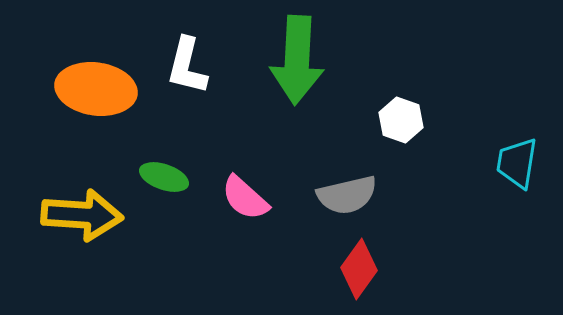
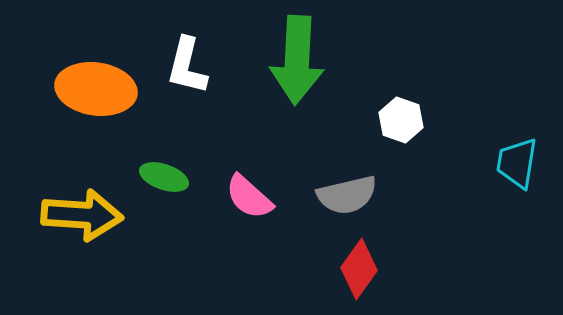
pink semicircle: moved 4 px right, 1 px up
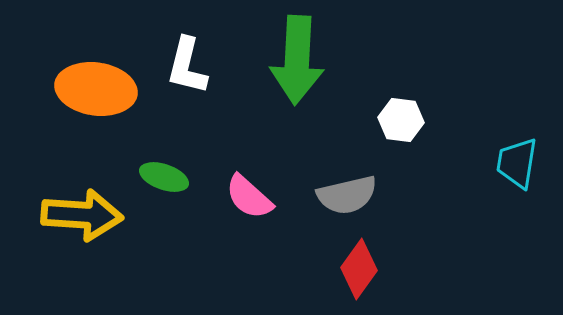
white hexagon: rotated 12 degrees counterclockwise
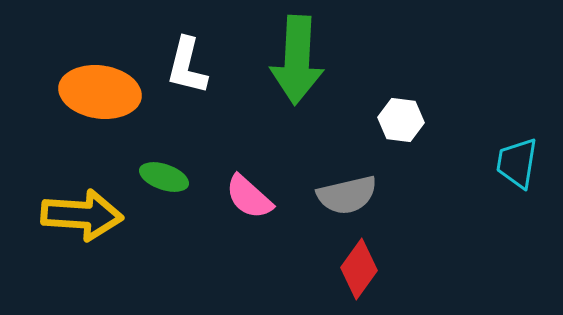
orange ellipse: moved 4 px right, 3 px down
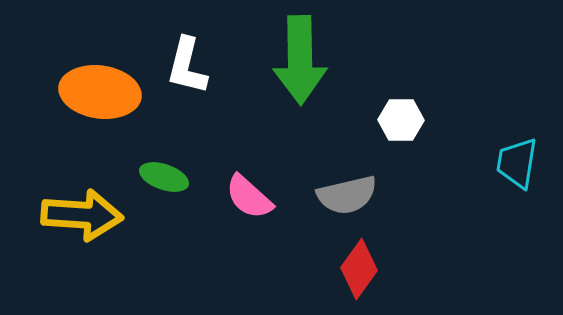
green arrow: moved 3 px right; rotated 4 degrees counterclockwise
white hexagon: rotated 6 degrees counterclockwise
